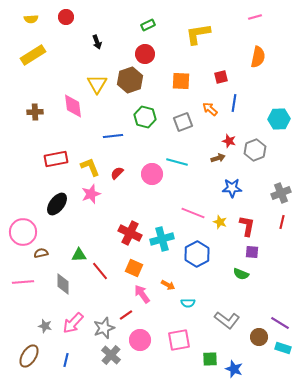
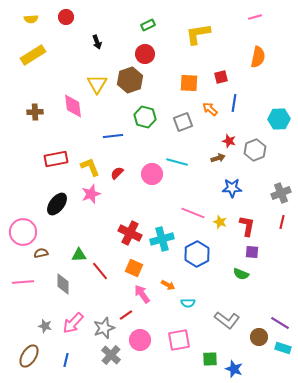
orange square at (181, 81): moved 8 px right, 2 px down
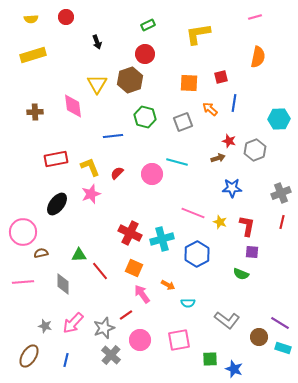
yellow rectangle at (33, 55): rotated 15 degrees clockwise
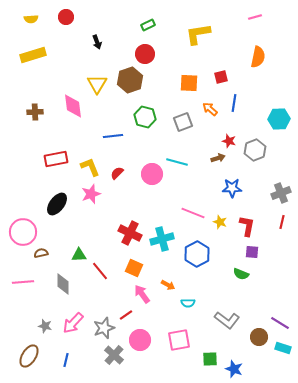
gray cross at (111, 355): moved 3 px right
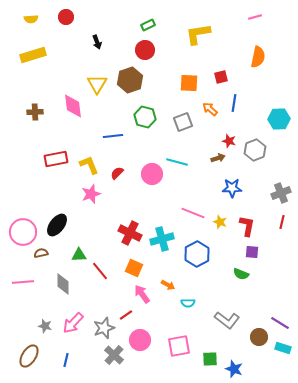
red circle at (145, 54): moved 4 px up
yellow L-shape at (90, 167): moved 1 px left, 2 px up
black ellipse at (57, 204): moved 21 px down
pink square at (179, 340): moved 6 px down
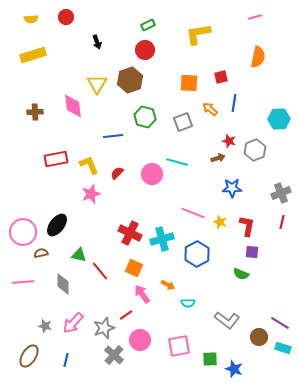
green triangle at (79, 255): rotated 14 degrees clockwise
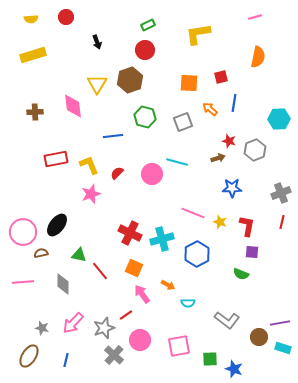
purple line at (280, 323): rotated 42 degrees counterclockwise
gray star at (45, 326): moved 3 px left, 2 px down
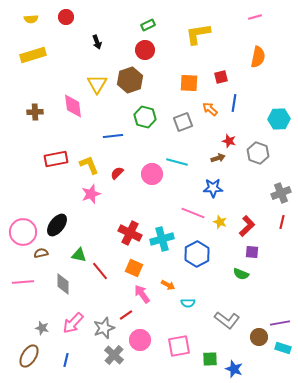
gray hexagon at (255, 150): moved 3 px right, 3 px down; rotated 20 degrees counterclockwise
blue star at (232, 188): moved 19 px left
red L-shape at (247, 226): rotated 35 degrees clockwise
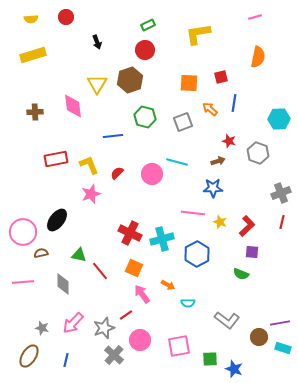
brown arrow at (218, 158): moved 3 px down
pink line at (193, 213): rotated 15 degrees counterclockwise
black ellipse at (57, 225): moved 5 px up
